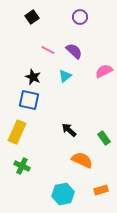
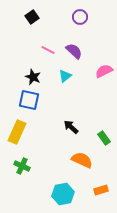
black arrow: moved 2 px right, 3 px up
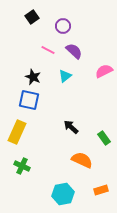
purple circle: moved 17 px left, 9 px down
